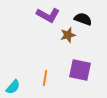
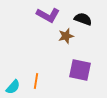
brown star: moved 2 px left, 1 px down
orange line: moved 9 px left, 3 px down
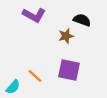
purple L-shape: moved 14 px left
black semicircle: moved 1 px left, 1 px down
purple square: moved 11 px left
orange line: moved 1 px left, 5 px up; rotated 56 degrees counterclockwise
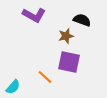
purple square: moved 8 px up
orange line: moved 10 px right, 1 px down
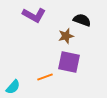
orange line: rotated 63 degrees counterclockwise
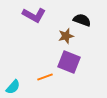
purple square: rotated 10 degrees clockwise
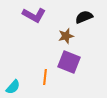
black semicircle: moved 2 px right, 3 px up; rotated 42 degrees counterclockwise
orange line: rotated 63 degrees counterclockwise
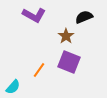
brown star: rotated 21 degrees counterclockwise
orange line: moved 6 px left, 7 px up; rotated 28 degrees clockwise
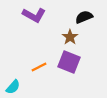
brown star: moved 4 px right, 1 px down
orange line: moved 3 px up; rotated 28 degrees clockwise
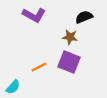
brown star: rotated 28 degrees counterclockwise
